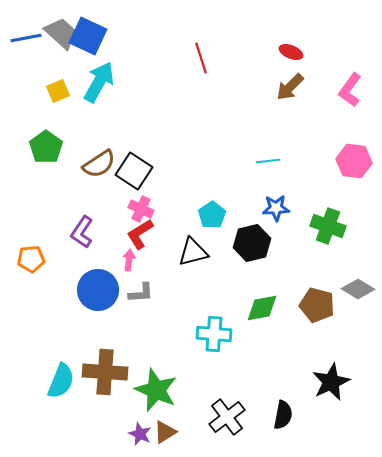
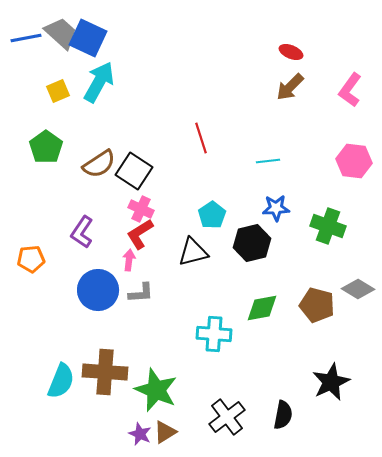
blue square: moved 2 px down
red line: moved 80 px down
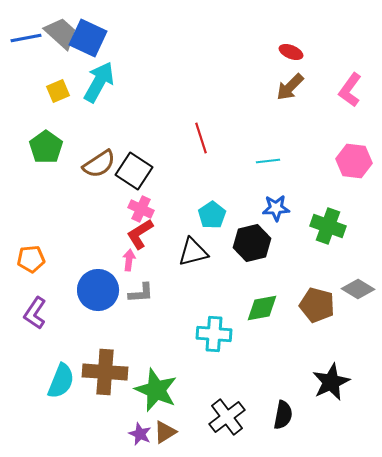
purple L-shape: moved 47 px left, 81 px down
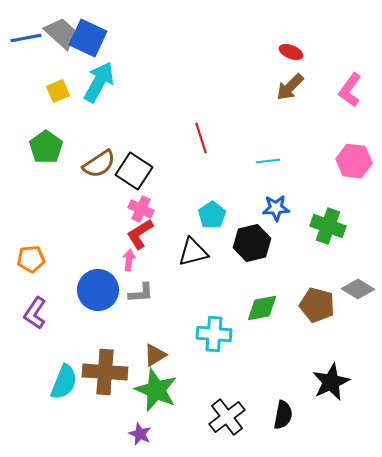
cyan semicircle: moved 3 px right, 1 px down
brown triangle: moved 10 px left, 77 px up
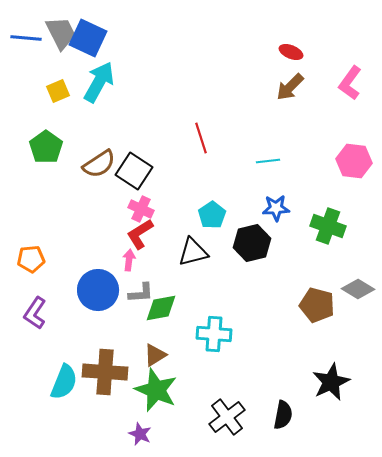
gray trapezoid: rotated 21 degrees clockwise
blue line: rotated 16 degrees clockwise
pink L-shape: moved 7 px up
green diamond: moved 101 px left
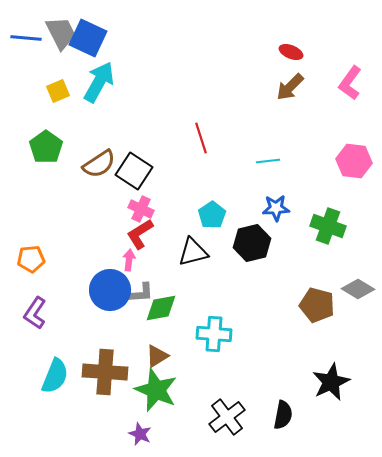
blue circle: moved 12 px right
brown triangle: moved 2 px right, 1 px down
cyan semicircle: moved 9 px left, 6 px up
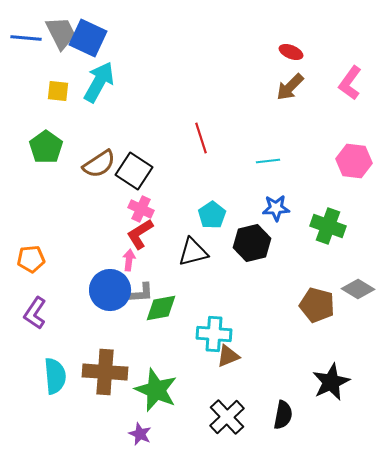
yellow square: rotated 30 degrees clockwise
brown triangle: moved 71 px right; rotated 10 degrees clockwise
cyan semicircle: rotated 27 degrees counterclockwise
black cross: rotated 6 degrees counterclockwise
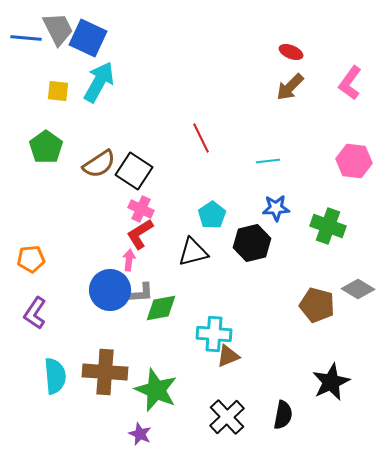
gray trapezoid: moved 3 px left, 4 px up
red line: rotated 8 degrees counterclockwise
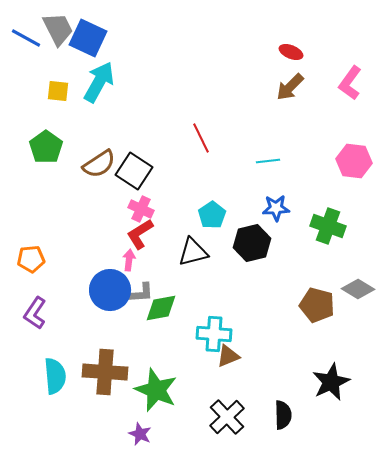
blue line: rotated 24 degrees clockwise
black semicircle: rotated 12 degrees counterclockwise
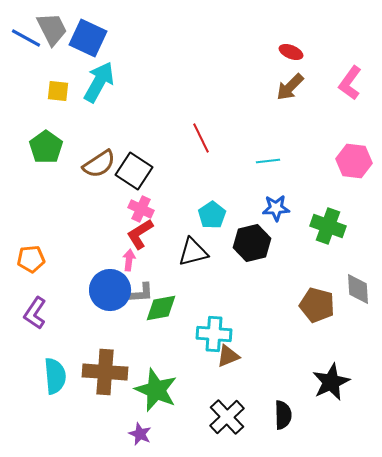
gray trapezoid: moved 6 px left
gray diamond: rotated 56 degrees clockwise
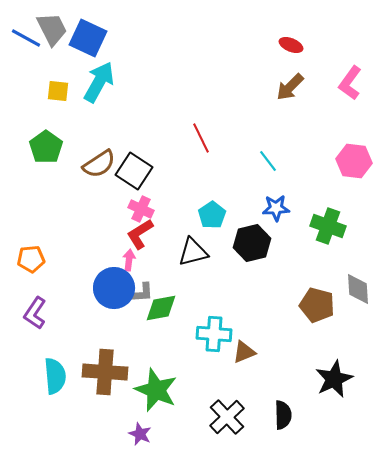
red ellipse: moved 7 px up
cyan line: rotated 60 degrees clockwise
blue circle: moved 4 px right, 2 px up
brown triangle: moved 16 px right, 4 px up
black star: moved 3 px right, 3 px up
